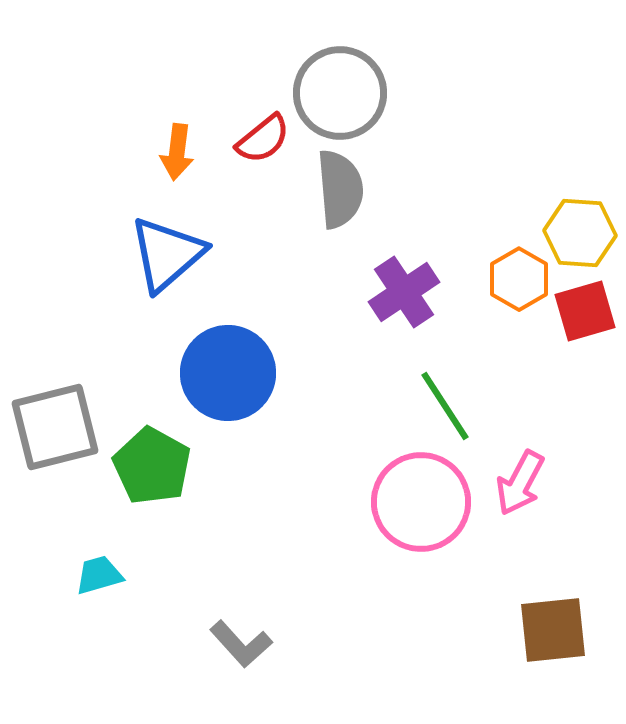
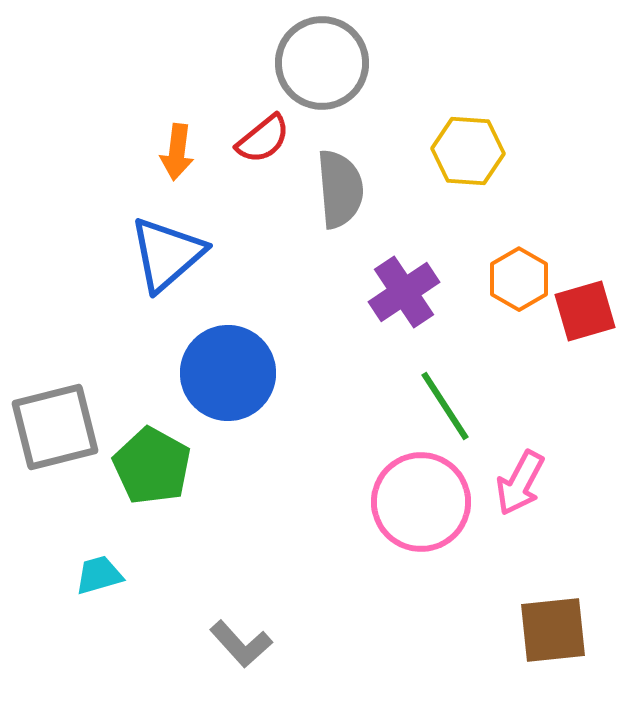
gray circle: moved 18 px left, 30 px up
yellow hexagon: moved 112 px left, 82 px up
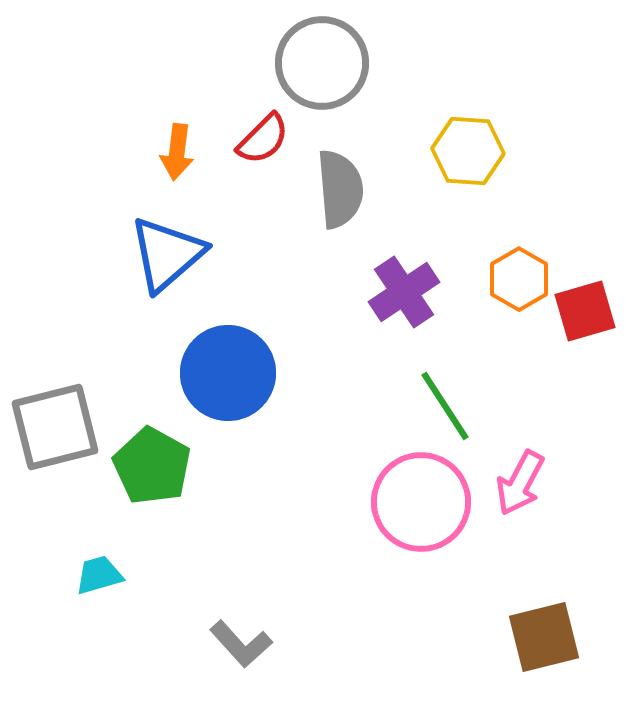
red semicircle: rotated 6 degrees counterclockwise
brown square: moved 9 px left, 7 px down; rotated 8 degrees counterclockwise
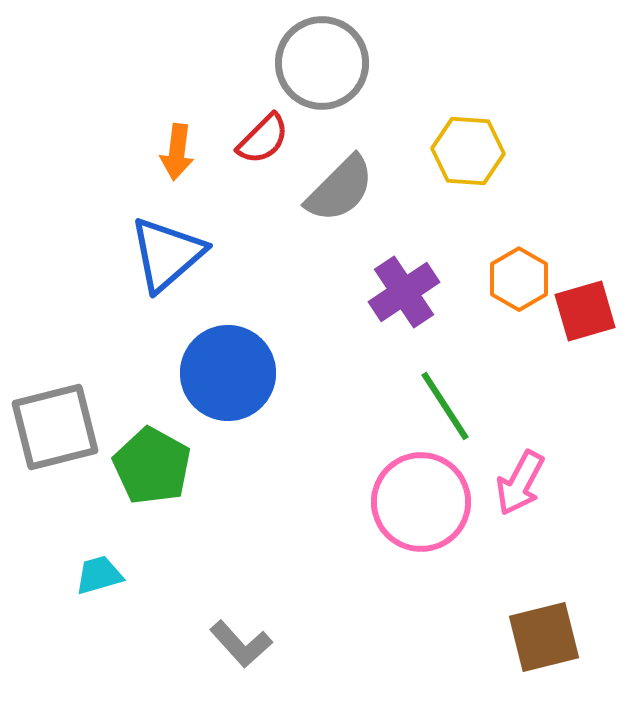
gray semicircle: rotated 50 degrees clockwise
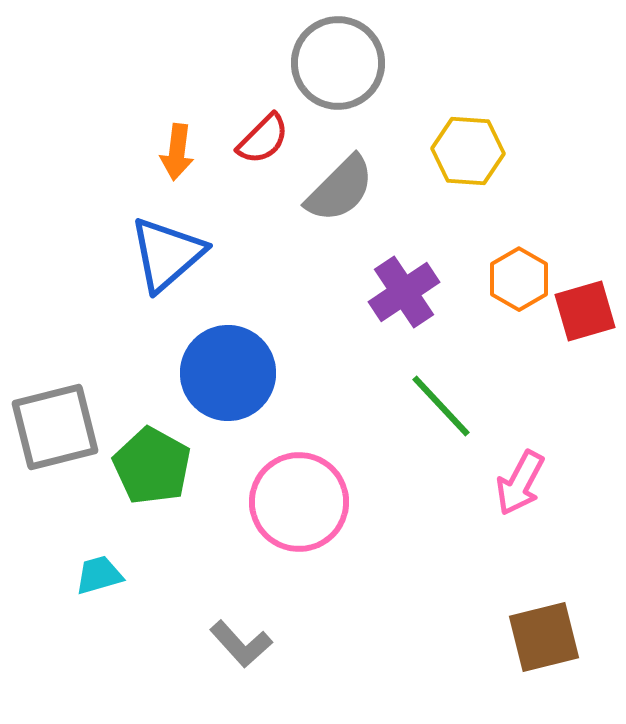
gray circle: moved 16 px right
green line: moved 4 px left; rotated 10 degrees counterclockwise
pink circle: moved 122 px left
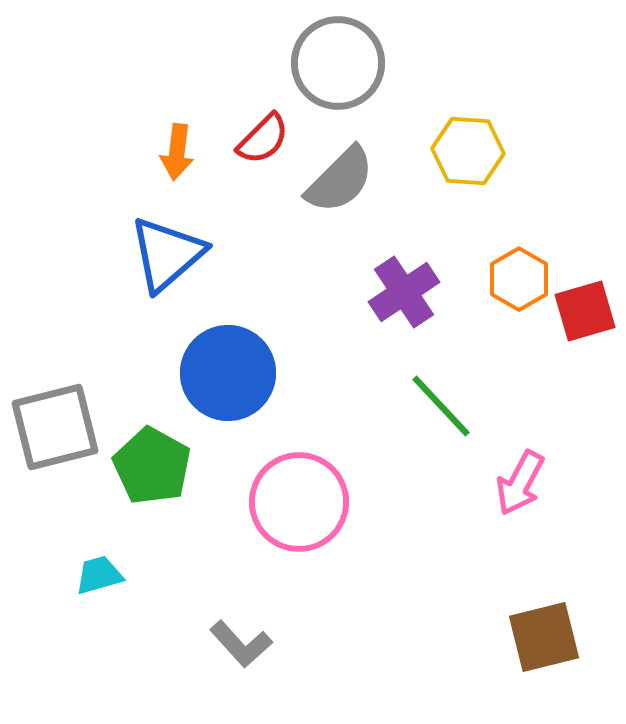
gray semicircle: moved 9 px up
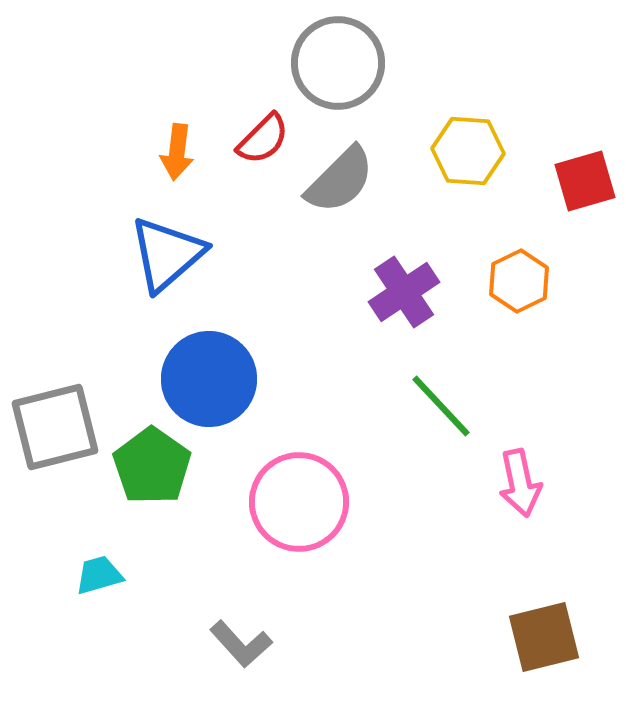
orange hexagon: moved 2 px down; rotated 4 degrees clockwise
red square: moved 130 px up
blue circle: moved 19 px left, 6 px down
green pentagon: rotated 6 degrees clockwise
pink arrow: rotated 40 degrees counterclockwise
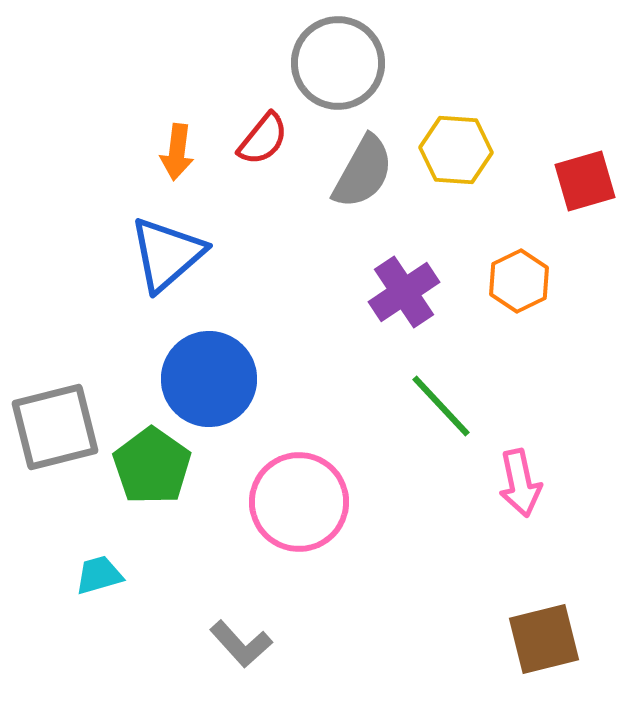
red semicircle: rotated 6 degrees counterclockwise
yellow hexagon: moved 12 px left, 1 px up
gray semicircle: moved 23 px right, 8 px up; rotated 16 degrees counterclockwise
brown square: moved 2 px down
